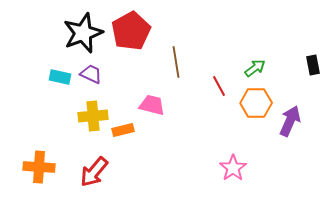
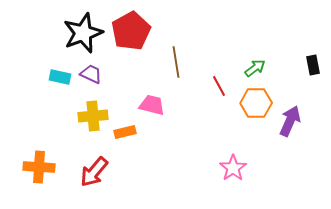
orange rectangle: moved 2 px right, 2 px down
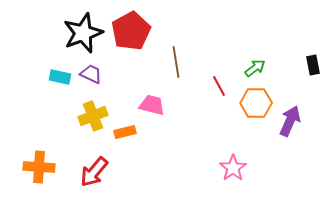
yellow cross: rotated 16 degrees counterclockwise
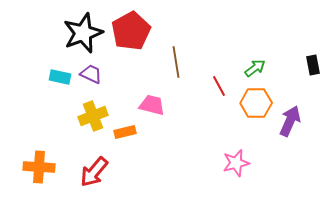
pink star: moved 3 px right, 5 px up; rotated 20 degrees clockwise
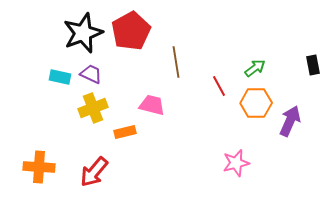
yellow cross: moved 8 px up
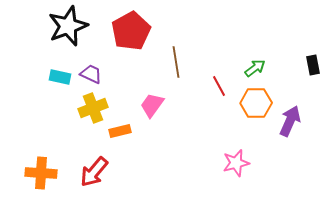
black star: moved 15 px left, 7 px up
pink trapezoid: rotated 68 degrees counterclockwise
orange rectangle: moved 5 px left, 1 px up
orange cross: moved 2 px right, 6 px down
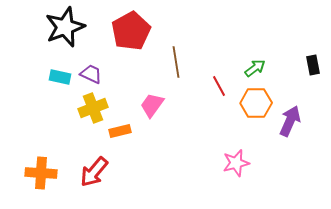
black star: moved 3 px left, 1 px down
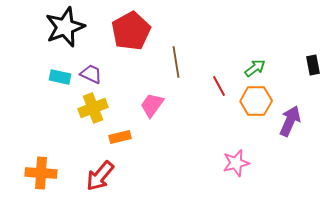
orange hexagon: moved 2 px up
orange rectangle: moved 6 px down
red arrow: moved 6 px right, 4 px down
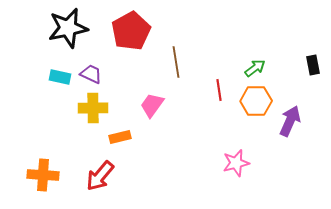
black star: moved 3 px right, 1 px down; rotated 9 degrees clockwise
red line: moved 4 px down; rotated 20 degrees clockwise
yellow cross: rotated 20 degrees clockwise
orange cross: moved 2 px right, 2 px down
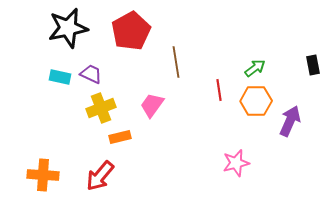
yellow cross: moved 8 px right; rotated 20 degrees counterclockwise
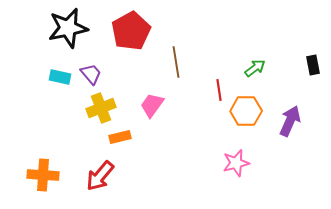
purple trapezoid: rotated 25 degrees clockwise
orange hexagon: moved 10 px left, 10 px down
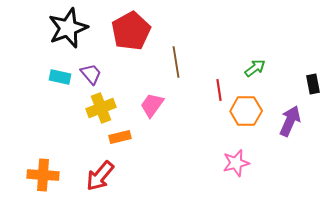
black star: rotated 9 degrees counterclockwise
black rectangle: moved 19 px down
